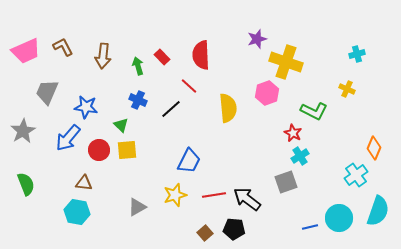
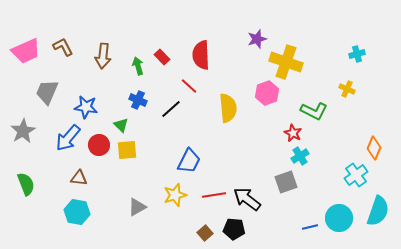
red circle at (99, 150): moved 5 px up
brown triangle at (84, 183): moved 5 px left, 5 px up
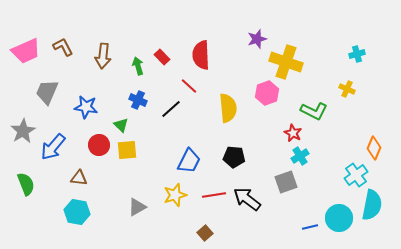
blue arrow at (68, 138): moved 15 px left, 9 px down
cyan semicircle at (378, 211): moved 6 px left, 6 px up; rotated 8 degrees counterclockwise
black pentagon at (234, 229): moved 72 px up
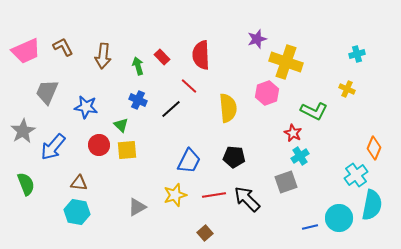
brown triangle at (79, 178): moved 5 px down
black arrow at (247, 199): rotated 8 degrees clockwise
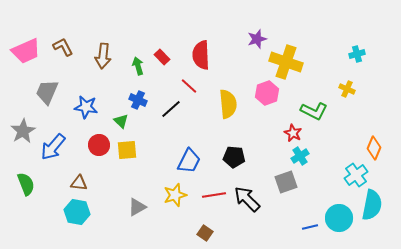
yellow semicircle at (228, 108): moved 4 px up
green triangle at (121, 125): moved 4 px up
brown square at (205, 233): rotated 14 degrees counterclockwise
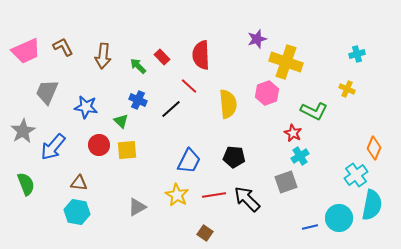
green arrow at (138, 66): rotated 30 degrees counterclockwise
yellow star at (175, 195): moved 2 px right; rotated 25 degrees counterclockwise
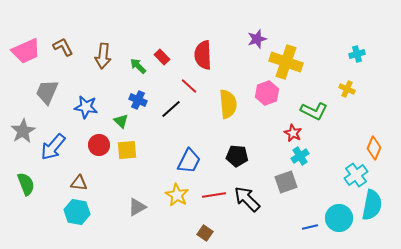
red semicircle at (201, 55): moved 2 px right
black pentagon at (234, 157): moved 3 px right, 1 px up
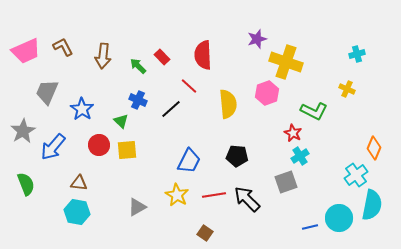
blue star at (86, 107): moved 4 px left, 2 px down; rotated 25 degrees clockwise
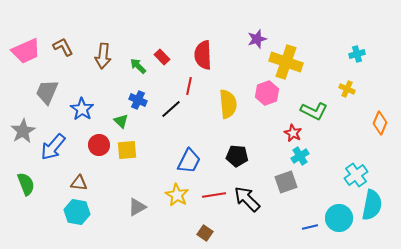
red line at (189, 86): rotated 60 degrees clockwise
orange diamond at (374, 148): moved 6 px right, 25 px up
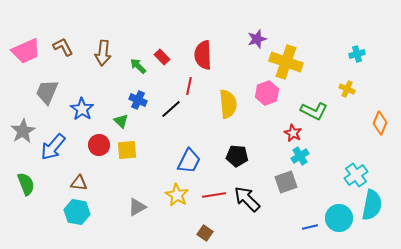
brown arrow at (103, 56): moved 3 px up
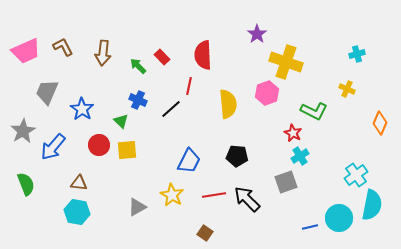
purple star at (257, 39): moved 5 px up; rotated 18 degrees counterclockwise
yellow star at (177, 195): moved 5 px left
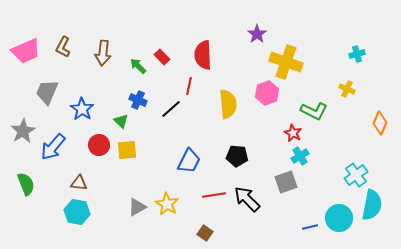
brown L-shape at (63, 47): rotated 125 degrees counterclockwise
yellow star at (172, 195): moved 5 px left, 9 px down
